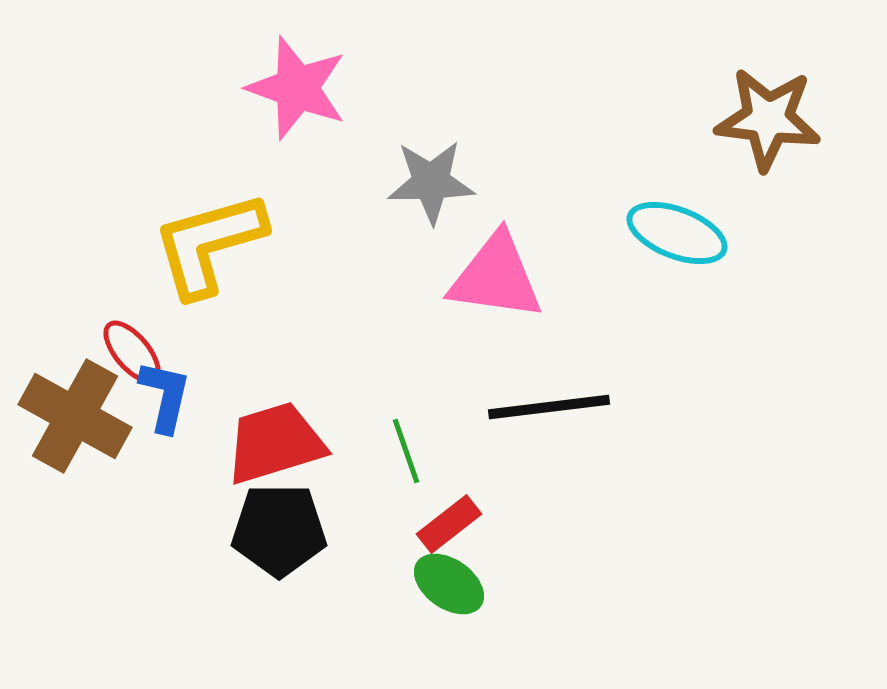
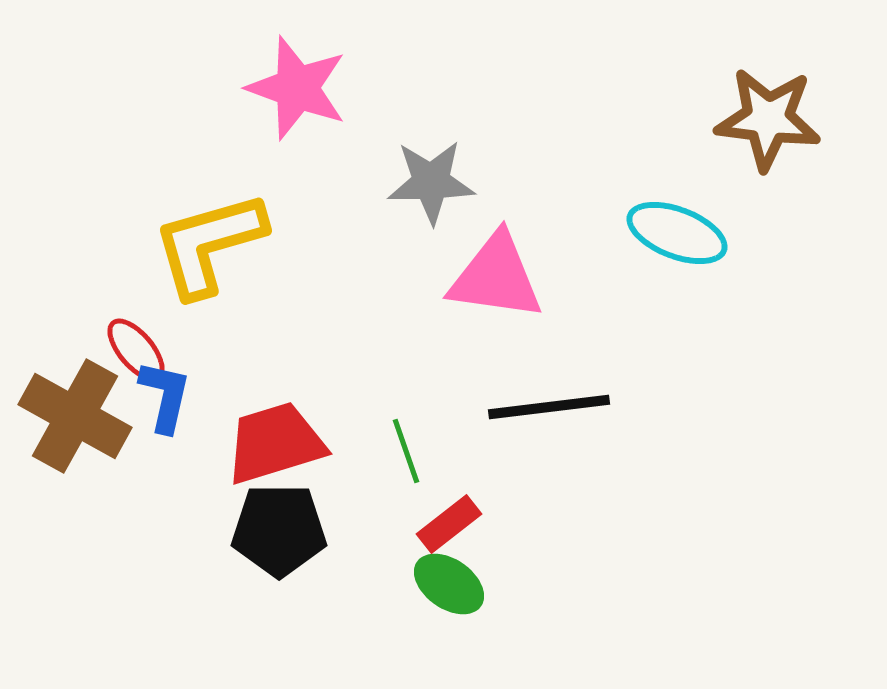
red ellipse: moved 4 px right, 2 px up
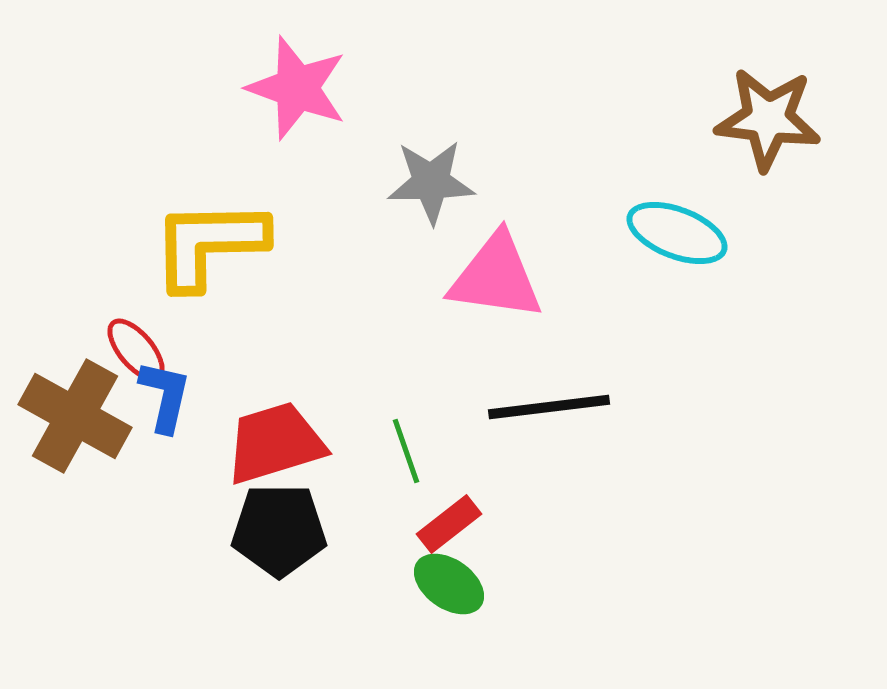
yellow L-shape: rotated 15 degrees clockwise
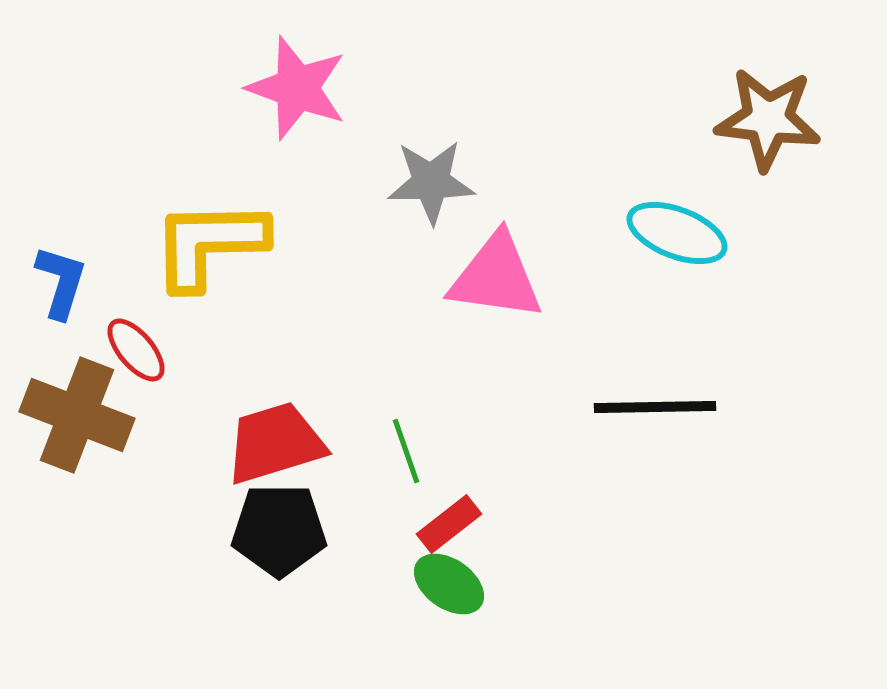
blue L-shape: moved 104 px left, 114 px up; rotated 4 degrees clockwise
black line: moved 106 px right; rotated 6 degrees clockwise
brown cross: moved 2 px right, 1 px up; rotated 8 degrees counterclockwise
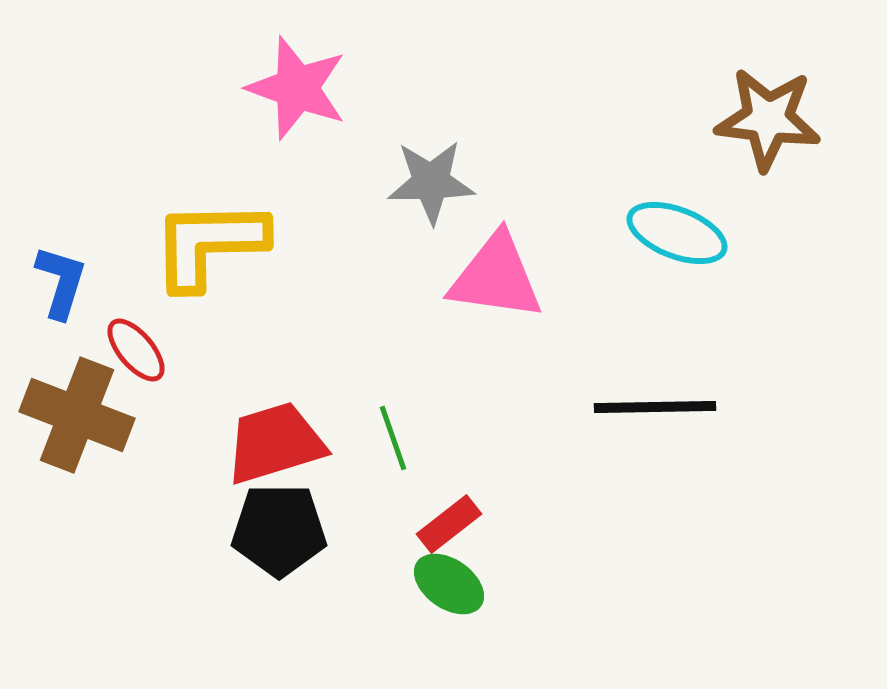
green line: moved 13 px left, 13 px up
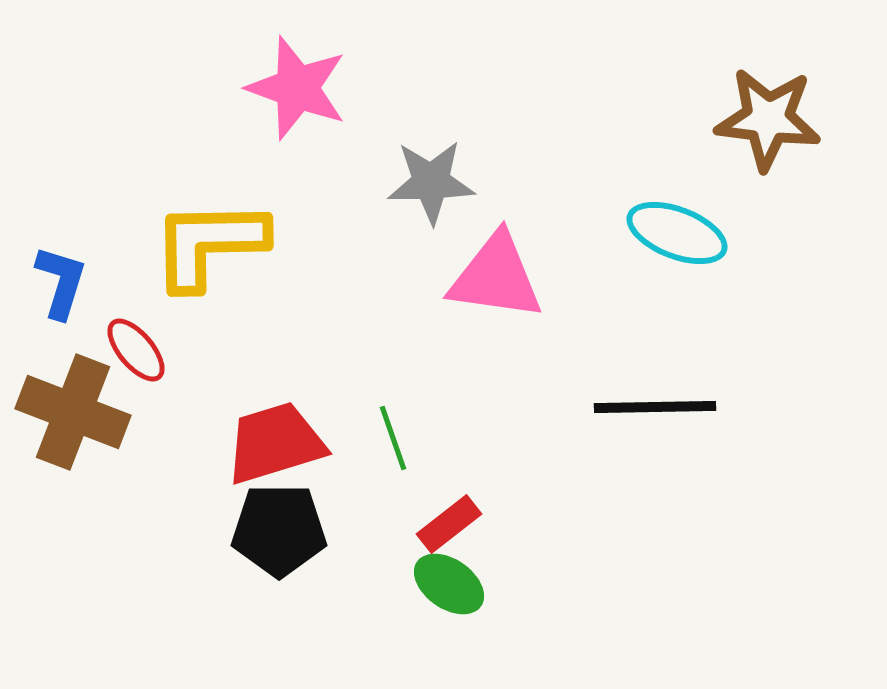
brown cross: moved 4 px left, 3 px up
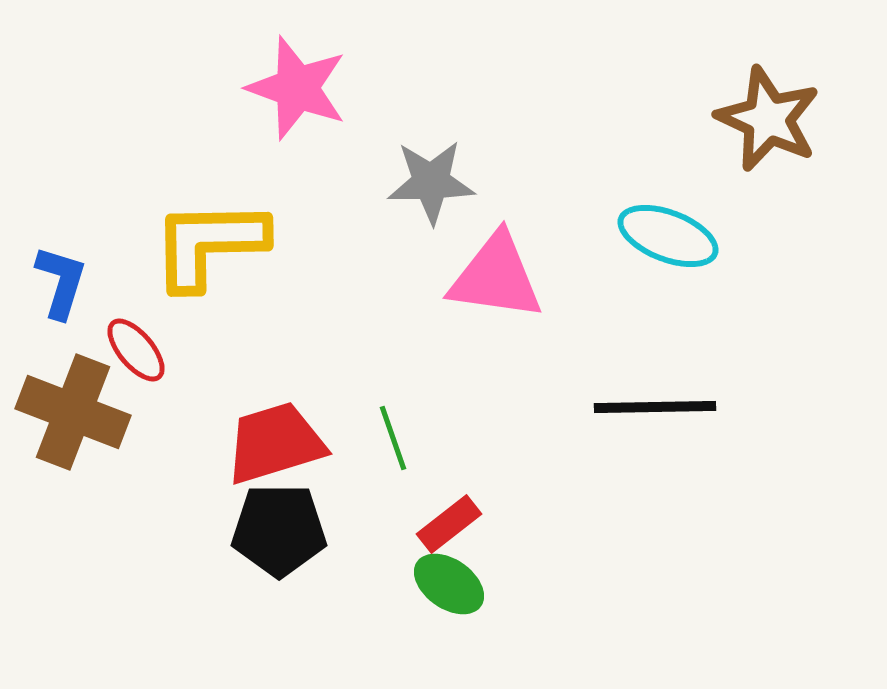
brown star: rotated 18 degrees clockwise
cyan ellipse: moved 9 px left, 3 px down
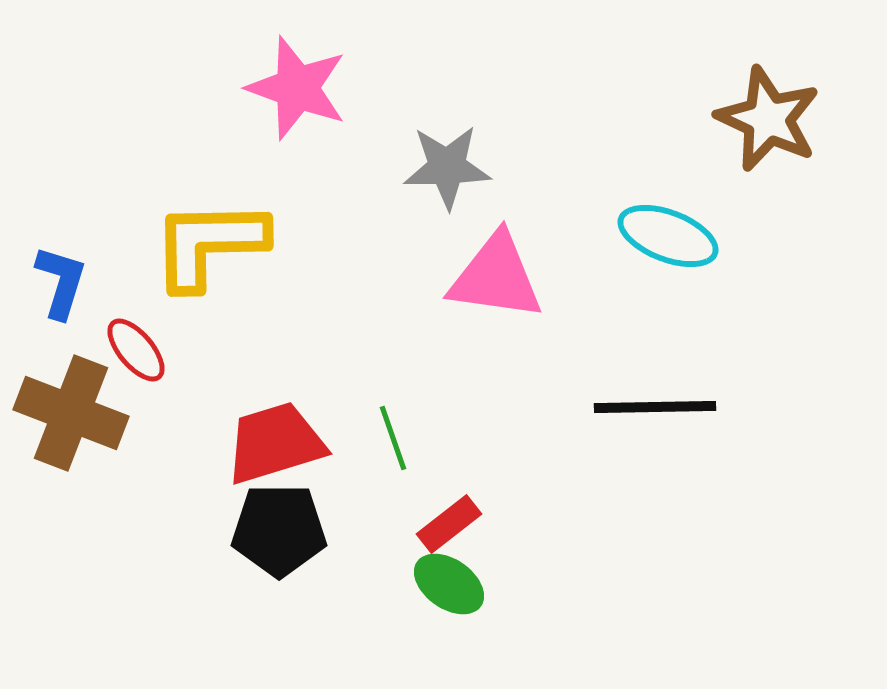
gray star: moved 16 px right, 15 px up
brown cross: moved 2 px left, 1 px down
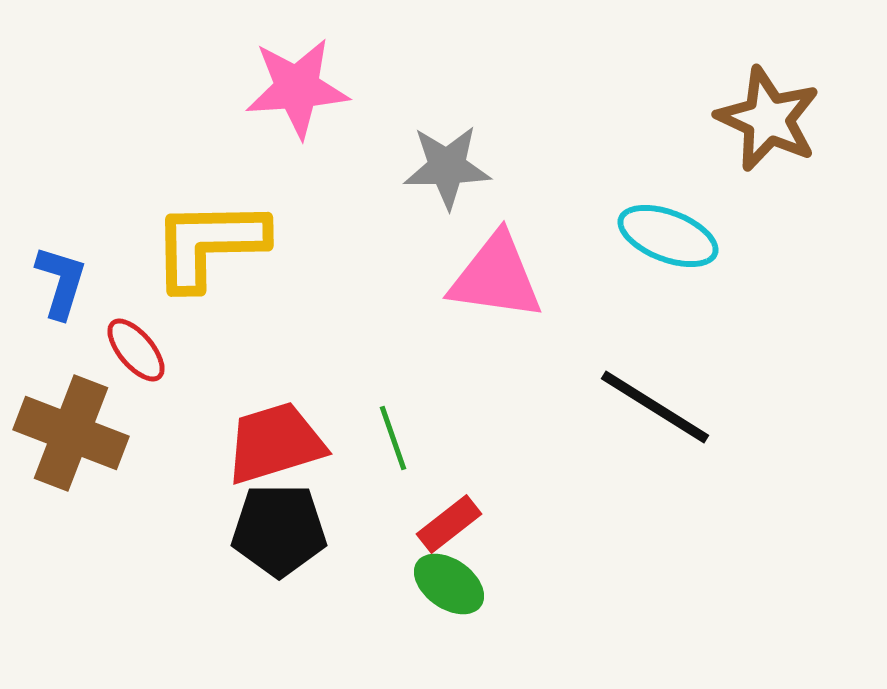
pink star: rotated 24 degrees counterclockwise
black line: rotated 33 degrees clockwise
brown cross: moved 20 px down
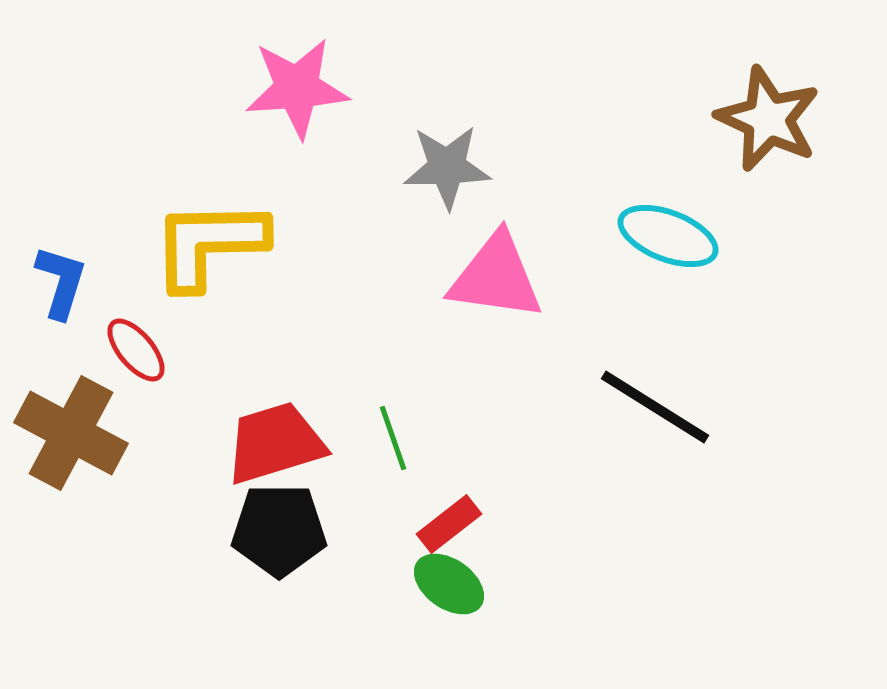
brown cross: rotated 7 degrees clockwise
